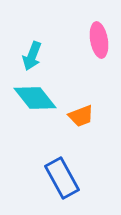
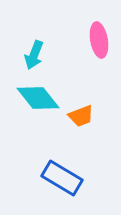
cyan arrow: moved 2 px right, 1 px up
cyan diamond: moved 3 px right
blue rectangle: rotated 30 degrees counterclockwise
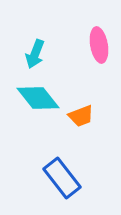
pink ellipse: moved 5 px down
cyan arrow: moved 1 px right, 1 px up
blue rectangle: rotated 21 degrees clockwise
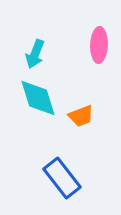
pink ellipse: rotated 12 degrees clockwise
cyan diamond: rotated 21 degrees clockwise
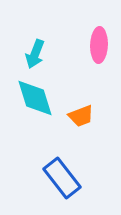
cyan diamond: moved 3 px left
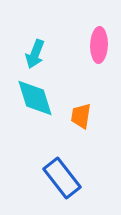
orange trapezoid: rotated 120 degrees clockwise
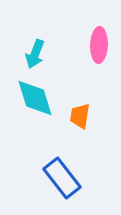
orange trapezoid: moved 1 px left
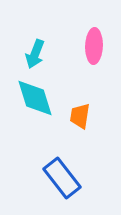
pink ellipse: moved 5 px left, 1 px down
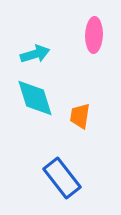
pink ellipse: moved 11 px up
cyan arrow: rotated 128 degrees counterclockwise
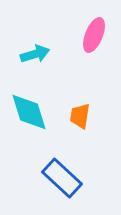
pink ellipse: rotated 20 degrees clockwise
cyan diamond: moved 6 px left, 14 px down
blue rectangle: rotated 9 degrees counterclockwise
